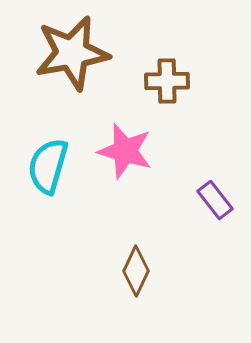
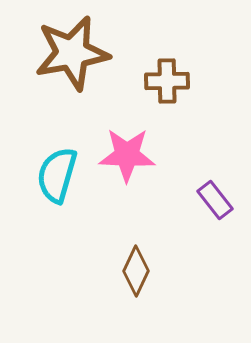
pink star: moved 2 px right, 4 px down; rotated 14 degrees counterclockwise
cyan semicircle: moved 9 px right, 9 px down
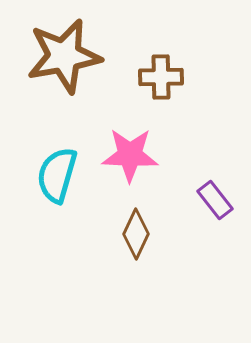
brown star: moved 8 px left, 3 px down
brown cross: moved 6 px left, 4 px up
pink star: moved 3 px right
brown diamond: moved 37 px up
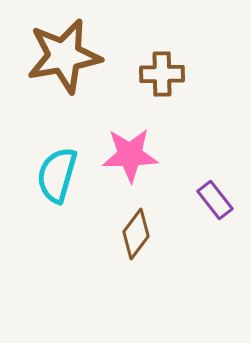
brown cross: moved 1 px right, 3 px up
pink star: rotated 4 degrees counterclockwise
brown diamond: rotated 12 degrees clockwise
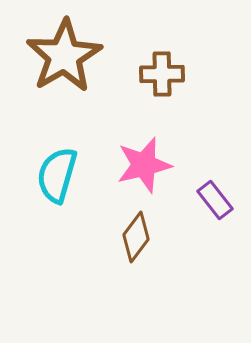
brown star: rotated 20 degrees counterclockwise
pink star: moved 14 px right, 10 px down; rotated 12 degrees counterclockwise
brown diamond: moved 3 px down
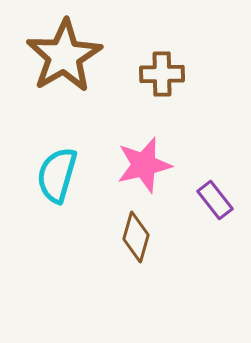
brown diamond: rotated 21 degrees counterclockwise
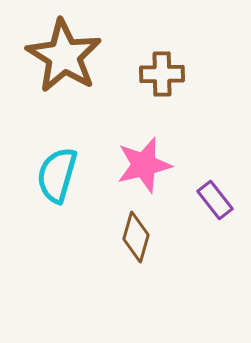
brown star: rotated 10 degrees counterclockwise
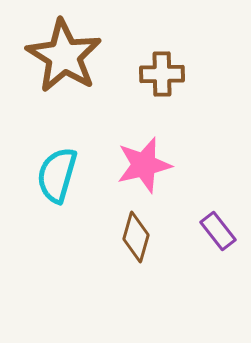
purple rectangle: moved 3 px right, 31 px down
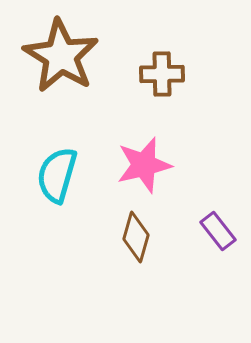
brown star: moved 3 px left
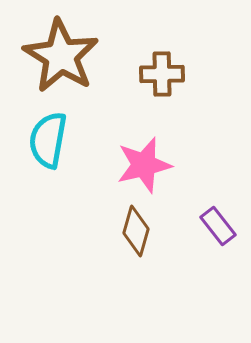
cyan semicircle: moved 9 px left, 35 px up; rotated 6 degrees counterclockwise
purple rectangle: moved 5 px up
brown diamond: moved 6 px up
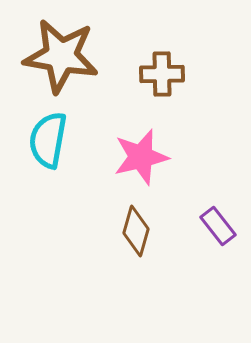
brown star: rotated 22 degrees counterclockwise
pink star: moved 3 px left, 8 px up
